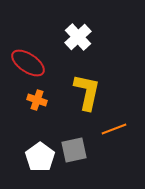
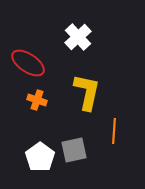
orange line: moved 2 px down; rotated 65 degrees counterclockwise
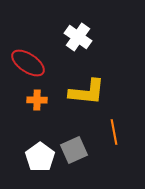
white cross: rotated 12 degrees counterclockwise
yellow L-shape: rotated 84 degrees clockwise
orange cross: rotated 18 degrees counterclockwise
orange line: moved 1 px down; rotated 15 degrees counterclockwise
gray square: rotated 12 degrees counterclockwise
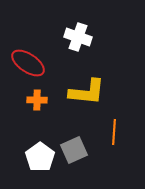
white cross: rotated 16 degrees counterclockwise
orange line: rotated 15 degrees clockwise
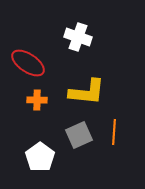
gray square: moved 5 px right, 15 px up
